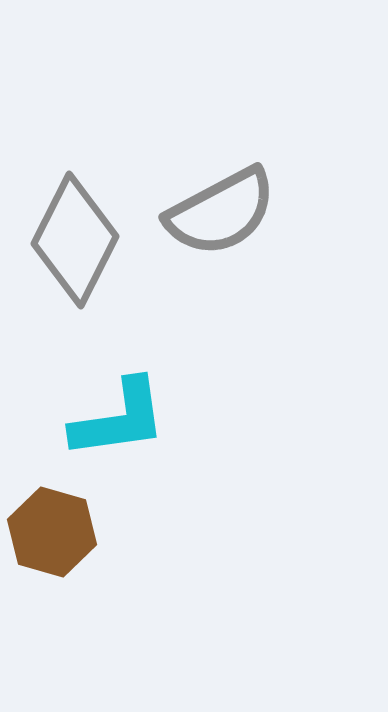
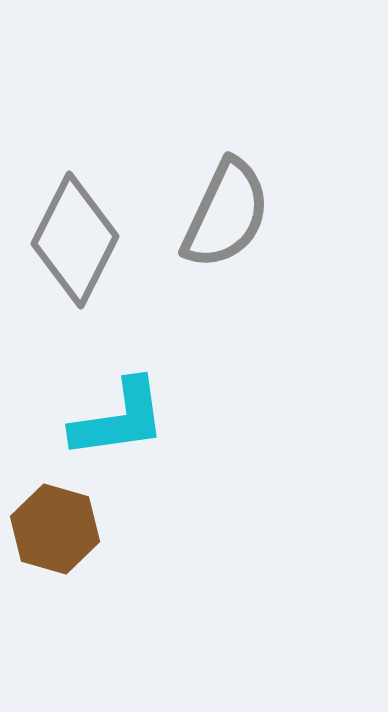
gray semicircle: moved 5 px right, 2 px down; rotated 37 degrees counterclockwise
brown hexagon: moved 3 px right, 3 px up
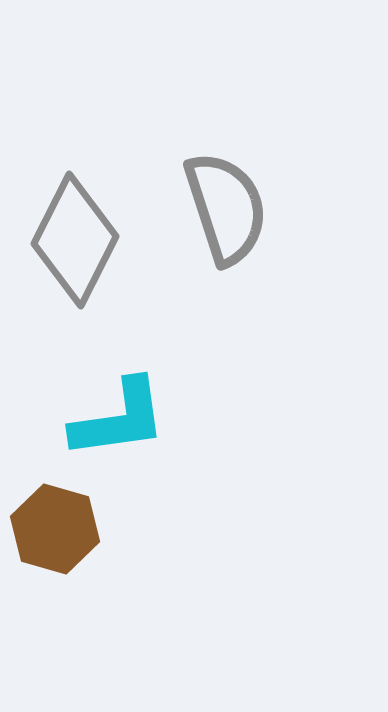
gray semicircle: moved 6 px up; rotated 43 degrees counterclockwise
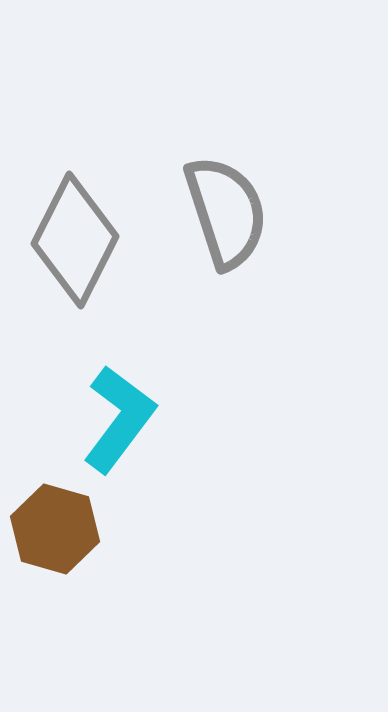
gray semicircle: moved 4 px down
cyan L-shape: rotated 45 degrees counterclockwise
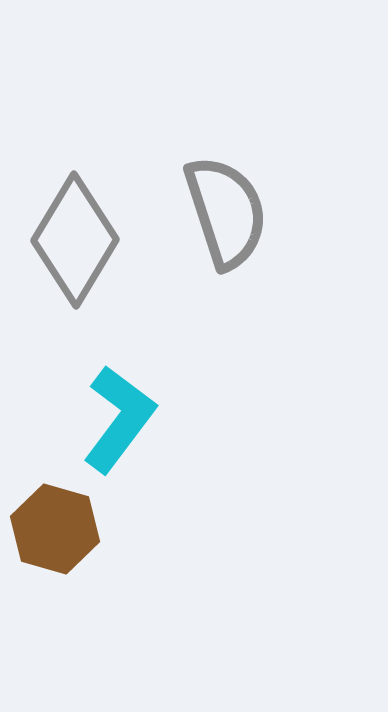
gray diamond: rotated 4 degrees clockwise
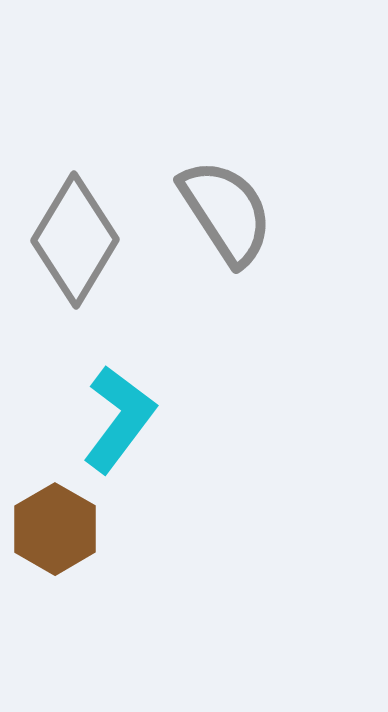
gray semicircle: rotated 15 degrees counterclockwise
brown hexagon: rotated 14 degrees clockwise
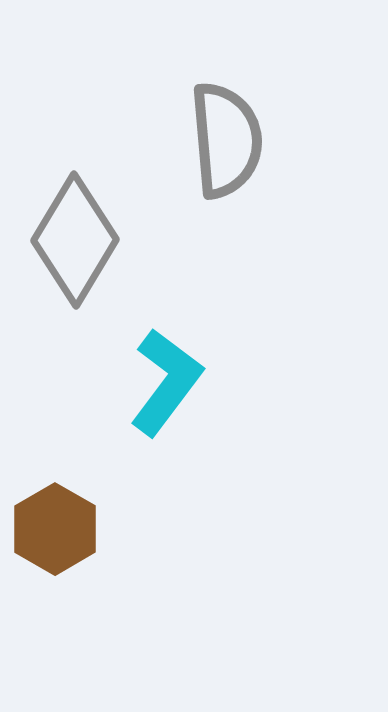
gray semicircle: moved 72 px up; rotated 28 degrees clockwise
cyan L-shape: moved 47 px right, 37 px up
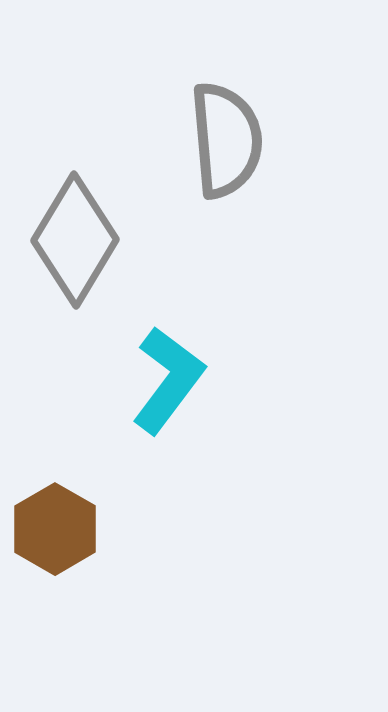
cyan L-shape: moved 2 px right, 2 px up
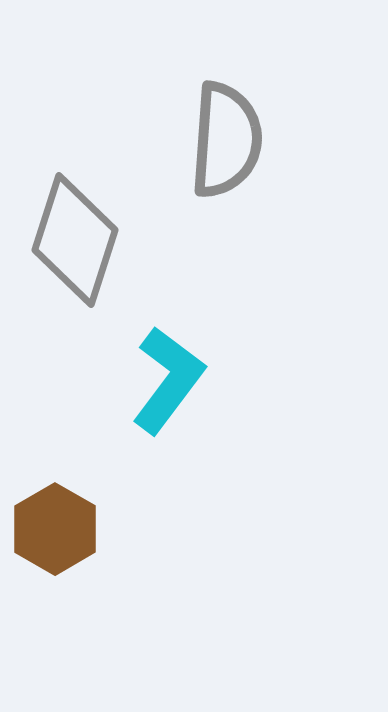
gray semicircle: rotated 9 degrees clockwise
gray diamond: rotated 13 degrees counterclockwise
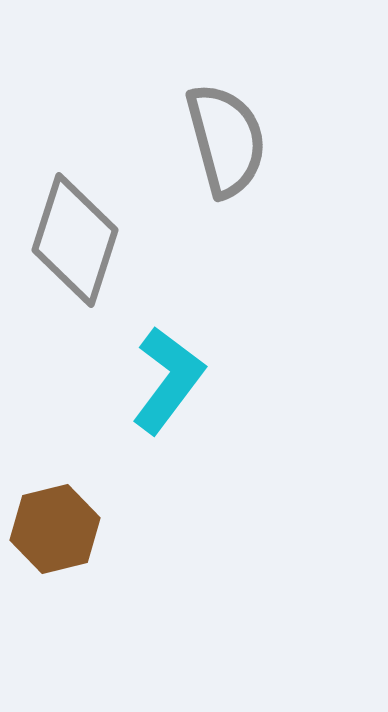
gray semicircle: rotated 19 degrees counterclockwise
brown hexagon: rotated 16 degrees clockwise
